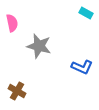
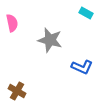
gray star: moved 11 px right, 6 px up
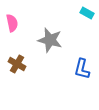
cyan rectangle: moved 1 px right
blue L-shape: moved 2 px down; rotated 80 degrees clockwise
brown cross: moved 27 px up
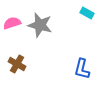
pink semicircle: rotated 96 degrees counterclockwise
gray star: moved 10 px left, 15 px up
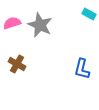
cyan rectangle: moved 2 px right, 1 px down
gray star: rotated 10 degrees clockwise
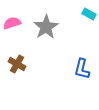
gray star: moved 6 px right, 2 px down; rotated 15 degrees clockwise
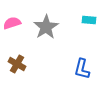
cyan rectangle: moved 6 px down; rotated 24 degrees counterclockwise
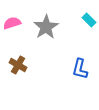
cyan rectangle: rotated 40 degrees clockwise
brown cross: moved 1 px right, 1 px down
blue L-shape: moved 2 px left
